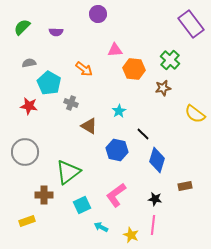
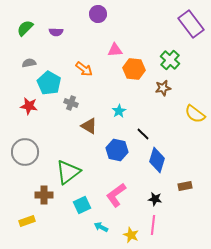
green semicircle: moved 3 px right, 1 px down
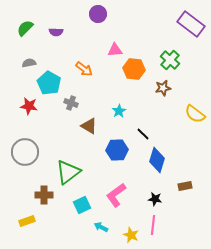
purple rectangle: rotated 16 degrees counterclockwise
blue hexagon: rotated 15 degrees counterclockwise
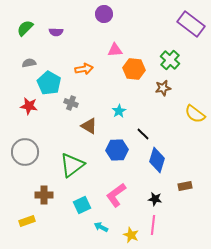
purple circle: moved 6 px right
orange arrow: rotated 48 degrees counterclockwise
green triangle: moved 4 px right, 7 px up
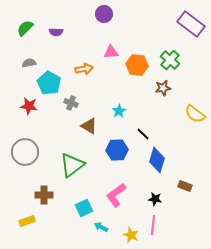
pink triangle: moved 4 px left, 2 px down
orange hexagon: moved 3 px right, 4 px up
brown rectangle: rotated 32 degrees clockwise
cyan square: moved 2 px right, 3 px down
